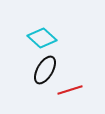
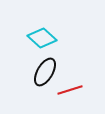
black ellipse: moved 2 px down
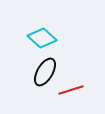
red line: moved 1 px right
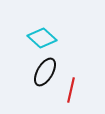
red line: rotated 60 degrees counterclockwise
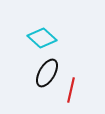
black ellipse: moved 2 px right, 1 px down
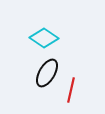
cyan diamond: moved 2 px right; rotated 8 degrees counterclockwise
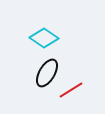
red line: rotated 45 degrees clockwise
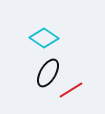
black ellipse: moved 1 px right
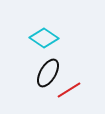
red line: moved 2 px left
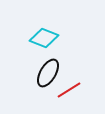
cyan diamond: rotated 12 degrees counterclockwise
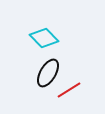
cyan diamond: rotated 24 degrees clockwise
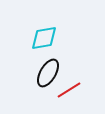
cyan diamond: rotated 56 degrees counterclockwise
